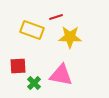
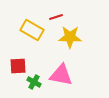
yellow rectangle: rotated 10 degrees clockwise
green cross: moved 1 px up; rotated 16 degrees counterclockwise
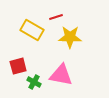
red square: rotated 12 degrees counterclockwise
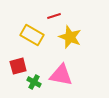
red line: moved 2 px left, 1 px up
yellow rectangle: moved 5 px down
yellow star: rotated 20 degrees clockwise
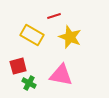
green cross: moved 5 px left, 1 px down
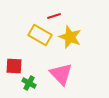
yellow rectangle: moved 8 px right
red square: moved 4 px left; rotated 18 degrees clockwise
pink triangle: moved 1 px up; rotated 35 degrees clockwise
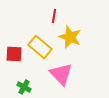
red line: rotated 64 degrees counterclockwise
yellow rectangle: moved 12 px down; rotated 10 degrees clockwise
red square: moved 12 px up
green cross: moved 5 px left, 4 px down
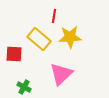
yellow star: rotated 25 degrees counterclockwise
yellow rectangle: moved 1 px left, 8 px up
pink triangle: rotated 30 degrees clockwise
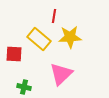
green cross: rotated 16 degrees counterclockwise
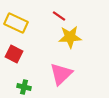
red line: moved 5 px right; rotated 64 degrees counterclockwise
yellow rectangle: moved 23 px left, 16 px up; rotated 15 degrees counterclockwise
red square: rotated 24 degrees clockwise
